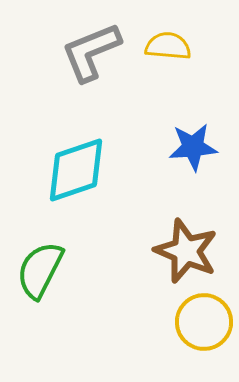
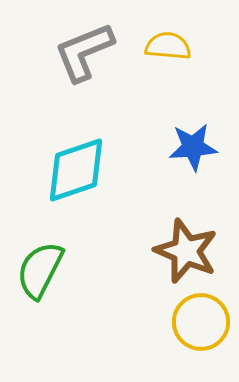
gray L-shape: moved 7 px left
yellow circle: moved 3 px left
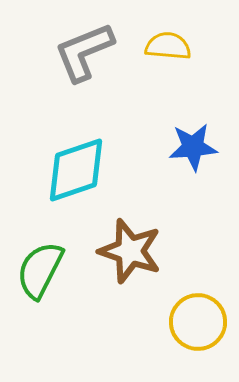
brown star: moved 56 px left; rotated 4 degrees counterclockwise
yellow circle: moved 3 px left
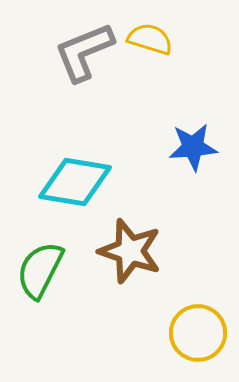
yellow semicircle: moved 18 px left, 7 px up; rotated 12 degrees clockwise
cyan diamond: moved 1 px left, 12 px down; rotated 28 degrees clockwise
yellow circle: moved 11 px down
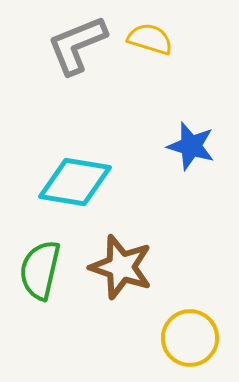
gray L-shape: moved 7 px left, 7 px up
blue star: moved 2 px left, 1 px up; rotated 21 degrees clockwise
brown star: moved 9 px left, 16 px down
green semicircle: rotated 14 degrees counterclockwise
yellow circle: moved 8 px left, 5 px down
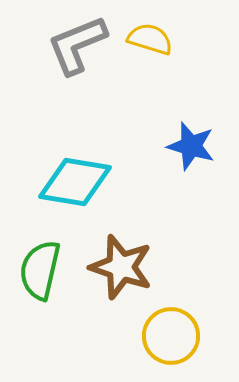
yellow circle: moved 19 px left, 2 px up
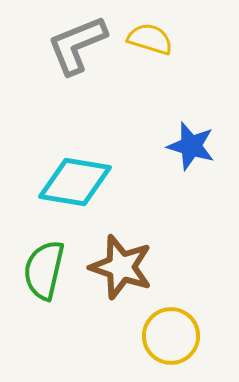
green semicircle: moved 4 px right
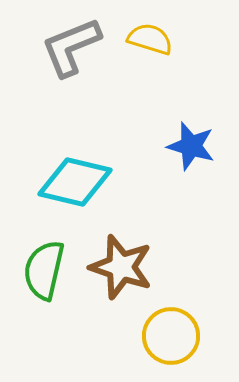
gray L-shape: moved 6 px left, 2 px down
cyan diamond: rotated 4 degrees clockwise
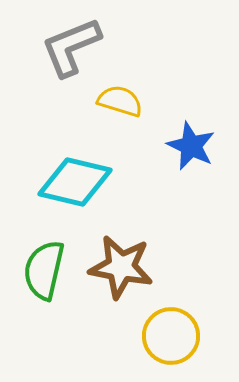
yellow semicircle: moved 30 px left, 62 px down
blue star: rotated 9 degrees clockwise
brown star: rotated 8 degrees counterclockwise
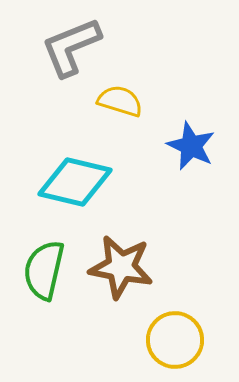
yellow circle: moved 4 px right, 4 px down
